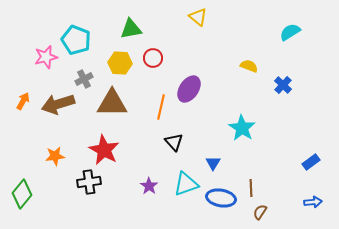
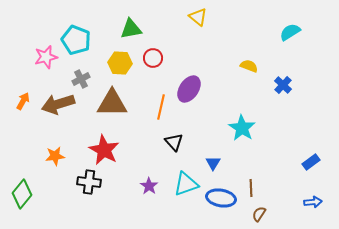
gray cross: moved 3 px left
black cross: rotated 15 degrees clockwise
brown semicircle: moved 1 px left, 2 px down
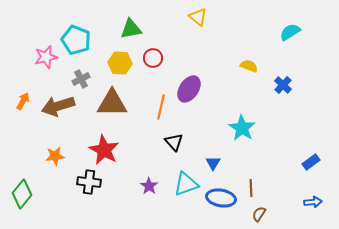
brown arrow: moved 2 px down
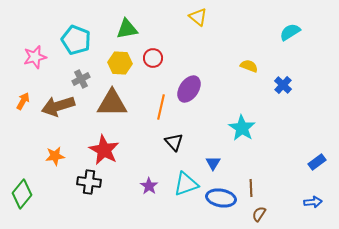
green triangle: moved 4 px left
pink star: moved 11 px left
blue rectangle: moved 6 px right
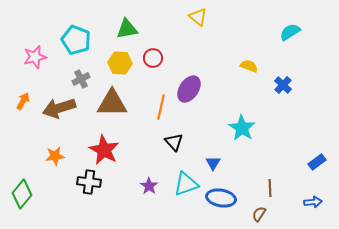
brown arrow: moved 1 px right, 2 px down
brown line: moved 19 px right
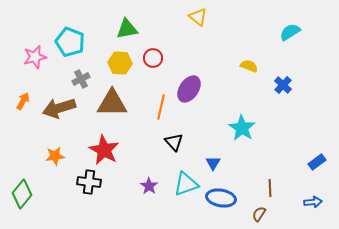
cyan pentagon: moved 6 px left, 2 px down
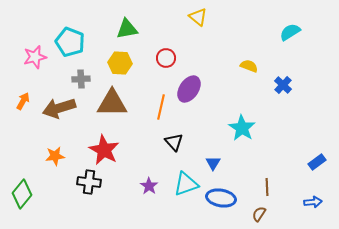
red circle: moved 13 px right
gray cross: rotated 24 degrees clockwise
brown line: moved 3 px left, 1 px up
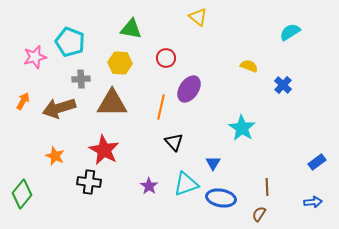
green triangle: moved 4 px right; rotated 20 degrees clockwise
orange star: rotated 30 degrees clockwise
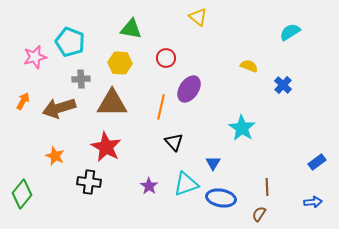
red star: moved 2 px right, 3 px up
